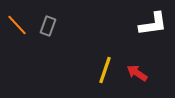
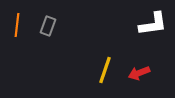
orange line: rotated 50 degrees clockwise
red arrow: moved 2 px right; rotated 55 degrees counterclockwise
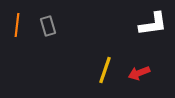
gray rectangle: rotated 36 degrees counterclockwise
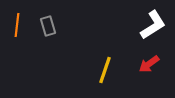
white L-shape: moved 1 px down; rotated 24 degrees counterclockwise
red arrow: moved 10 px right, 9 px up; rotated 15 degrees counterclockwise
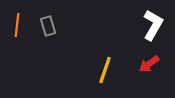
white L-shape: rotated 28 degrees counterclockwise
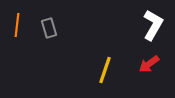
gray rectangle: moved 1 px right, 2 px down
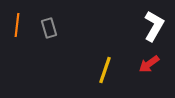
white L-shape: moved 1 px right, 1 px down
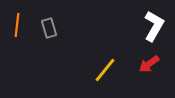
yellow line: rotated 20 degrees clockwise
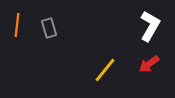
white L-shape: moved 4 px left
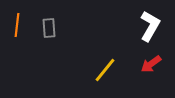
gray rectangle: rotated 12 degrees clockwise
red arrow: moved 2 px right
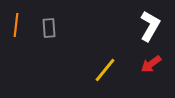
orange line: moved 1 px left
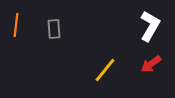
gray rectangle: moved 5 px right, 1 px down
